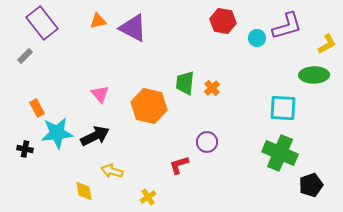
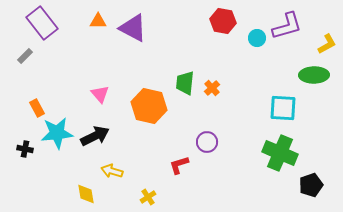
orange triangle: rotated 12 degrees clockwise
yellow diamond: moved 2 px right, 3 px down
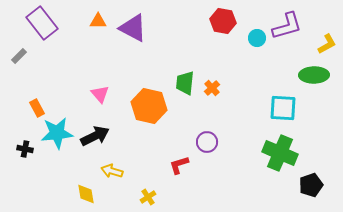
gray rectangle: moved 6 px left
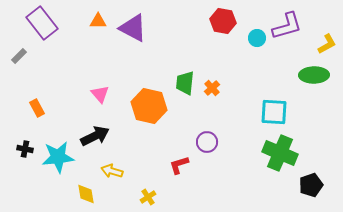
cyan square: moved 9 px left, 4 px down
cyan star: moved 1 px right, 24 px down
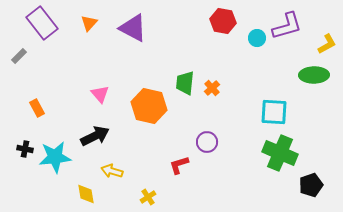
orange triangle: moved 9 px left, 2 px down; rotated 48 degrees counterclockwise
cyan star: moved 3 px left
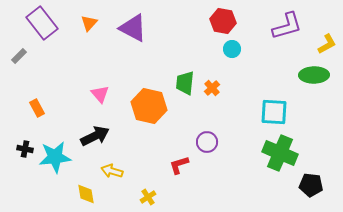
cyan circle: moved 25 px left, 11 px down
black pentagon: rotated 25 degrees clockwise
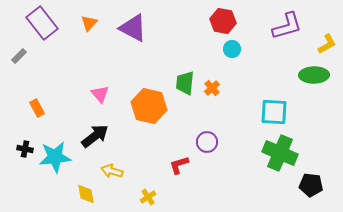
black arrow: rotated 12 degrees counterclockwise
